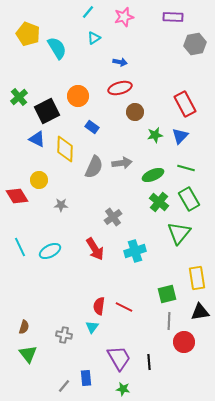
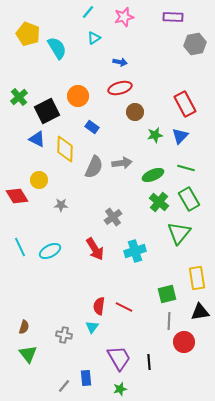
green star at (123, 389): moved 3 px left; rotated 24 degrees counterclockwise
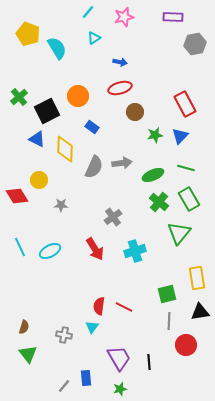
red circle at (184, 342): moved 2 px right, 3 px down
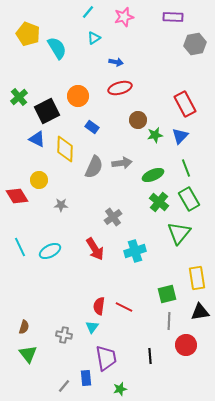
blue arrow at (120, 62): moved 4 px left
brown circle at (135, 112): moved 3 px right, 8 px down
green line at (186, 168): rotated 54 degrees clockwise
purple trapezoid at (119, 358): moved 13 px left; rotated 20 degrees clockwise
black line at (149, 362): moved 1 px right, 6 px up
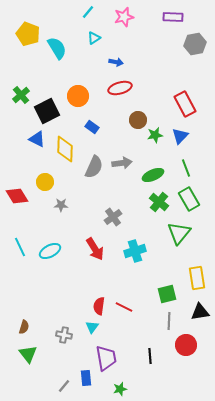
green cross at (19, 97): moved 2 px right, 2 px up
yellow circle at (39, 180): moved 6 px right, 2 px down
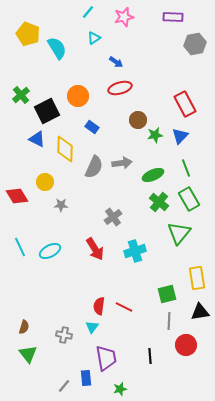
blue arrow at (116, 62): rotated 24 degrees clockwise
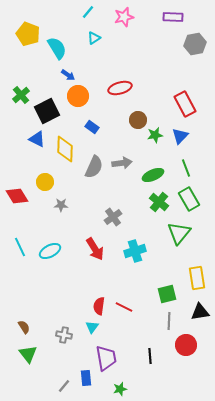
blue arrow at (116, 62): moved 48 px left, 13 px down
brown semicircle at (24, 327): rotated 48 degrees counterclockwise
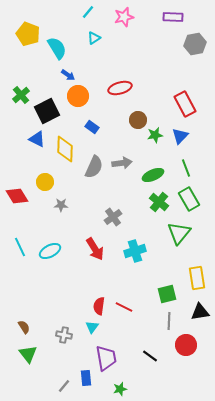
black line at (150, 356): rotated 49 degrees counterclockwise
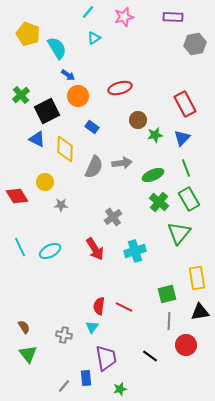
blue triangle at (180, 136): moved 2 px right, 2 px down
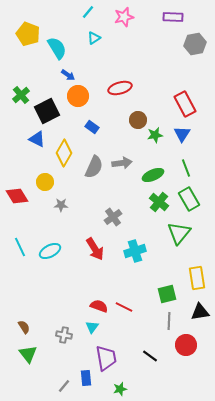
blue triangle at (182, 138): moved 4 px up; rotated 12 degrees counterclockwise
yellow diamond at (65, 149): moved 1 px left, 4 px down; rotated 28 degrees clockwise
red semicircle at (99, 306): rotated 102 degrees clockwise
